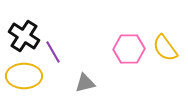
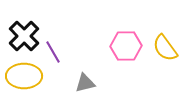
black cross: rotated 12 degrees clockwise
pink hexagon: moved 3 px left, 3 px up
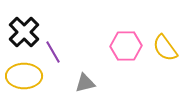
black cross: moved 4 px up
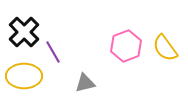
pink hexagon: rotated 20 degrees counterclockwise
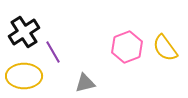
black cross: rotated 12 degrees clockwise
pink hexagon: moved 1 px right, 1 px down
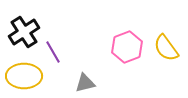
yellow semicircle: moved 1 px right
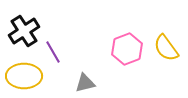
black cross: moved 1 px up
pink hexagon: moved 2 px down
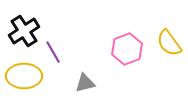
yellow semicircle: moved 3 px right, 5 px up
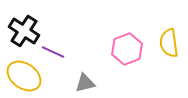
black cross: rotated 24 degrees counterclockwise
yellow semicircle: rotated 28 degrees clockwise
purple line: rotated 35 degrees counterclockwise
yellow ellipse: rotated 36 degrees clockwise
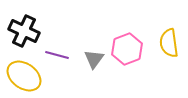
black cross: rotated 8 degrees counterclockwise
purple line: moved 4 px right, 3 px down; rotated 10 degrees counterclockwise
gray triangle: moved 9 px right, 24 px up; rotated 40 degrees counterclockwise
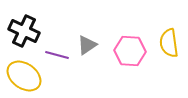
pink hexagon: moved 3 px right, 2 px down; rotated 24 degrees clockwise
gray triangle: moved 7 px left, 14 px up; rotated 20 degrees clockwise
